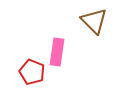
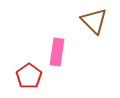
red pentagon: moved 3 px left, 4 px down; rotated 15 degrees clockwise
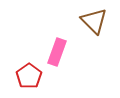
pink rectangle: rotated 12 degrees clockwise
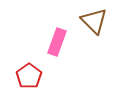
pink rectangle: moved 10 px up
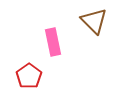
pink rectangle: moved 4 px left; rotated 32 degrees counterclockwise
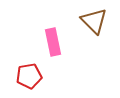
red pentagon: rotated 25 degrees clockwise
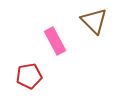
pink rectangle: moved 2 px right, 1 px up; rotated 16 degrees counterclockwise
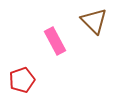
red pentagon: moved 7 px left, 4 px down; rotated 10 degrees counterclockwise
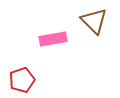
pink rectangle: moved 2 px left, 2 px up; rotated 72 degrees counterclockwise
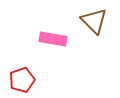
pink rectangle: rotated 20 degrees clockwise
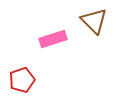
pink rectangle: rotated 28 degrees counterclockwise
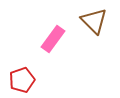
pink rectangle: rotated 36 degrees counterclockwise
